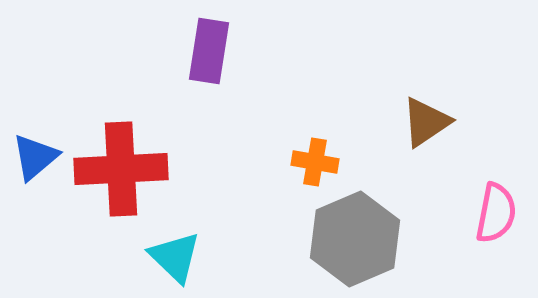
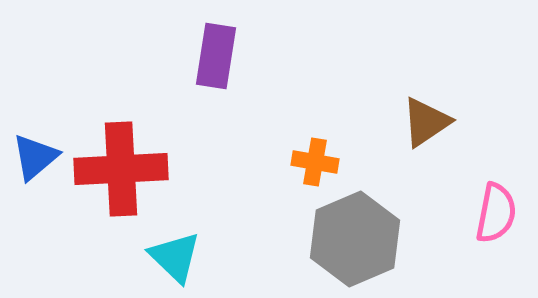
purple rectangle: moved 7 px right, 5 px down
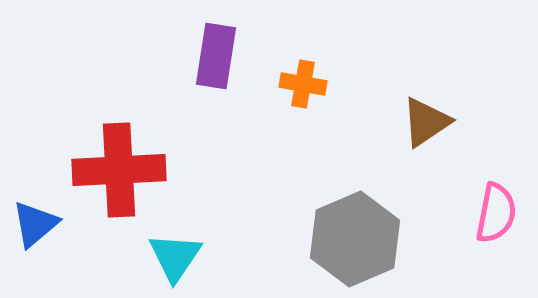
blue triangle: moved 67 px down
orange cross: moved 12 px left, 78 px up
red cross: moved 2 px left, 1 px down
cyan triangle: rotated 20 degrees clockwise
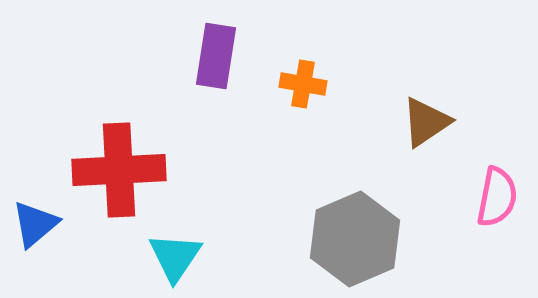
pink semicircle: moved 1 px right, 16 px up
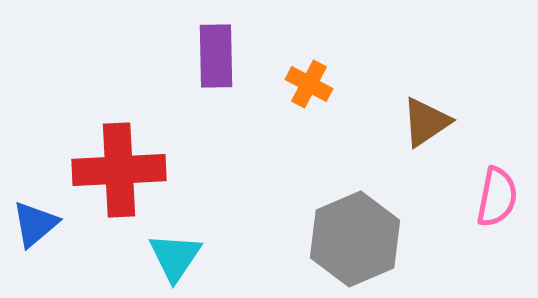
purple rectangle: rotated 10 degrees counterclockwise
orange cross: moved 6 px right; rotated 18 degrees clockwise
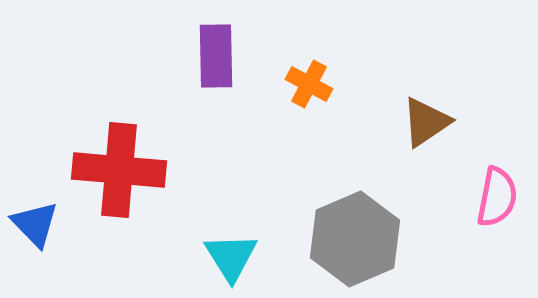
red cross: rotated 8 degrees clockwise
blue triangle: rotated 34 degrees counterclockwise
cyan triangle: moved 56 px right; rotated 6 degrees counterclockwise
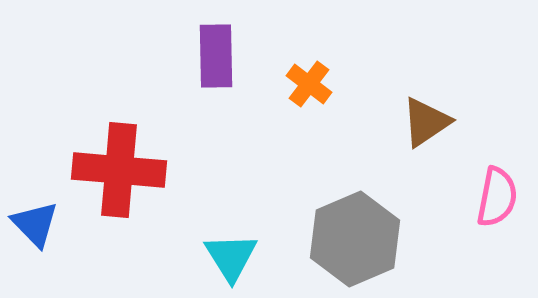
orange cross: rotated 9 degrees clockwise
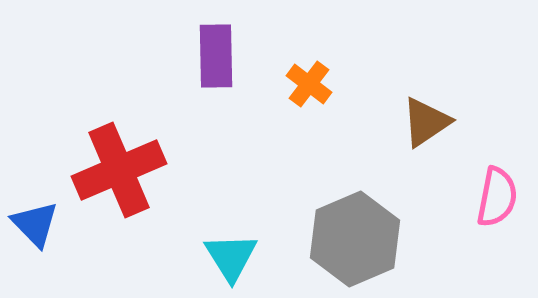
red cross: rotated 28 degrees counterclockwise
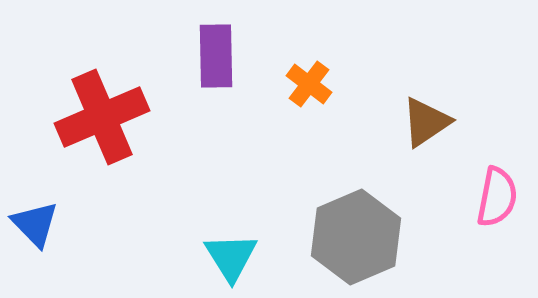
red cross: moved 17 px left, 53 px up
gray hexagon: moved 1 px right, 2 px up
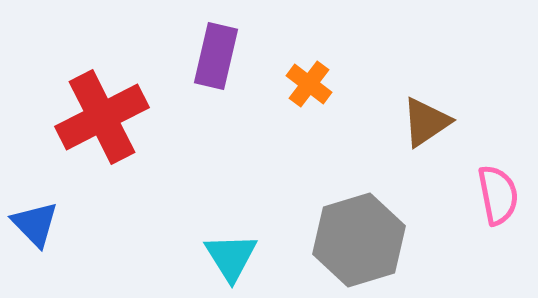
purple rectangle: rotated 14 degrees clockwise
red cross: rotated 4 degrees counterclockwise
pink semicircle: moved 1 px right, 2 px up; rotated 22 degrees counterclockwise
gray hexagon: moved 3 px right, 3 px down; rotated 6 degrees clockwise
